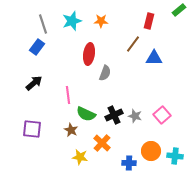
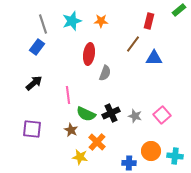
black cross: moved 3 px left, 2 px up
orange cross: moved 5 px left, 1 px up
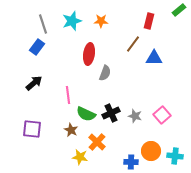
blue cross: moved 2 px right, 1 px up
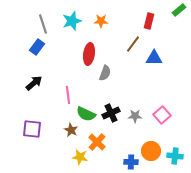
gray star: rotated 16 degrees counterclockwise
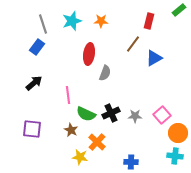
blue triangle: rotated 30 degrees counterclockwise
orange circle: moved 27 px right, 18 px up
